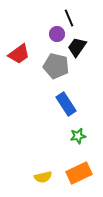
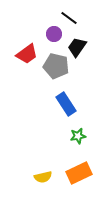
black line: rotated 30 degrees counterclockwise
purple circle: moved 3 px left
red trapezoid: moved 8 px right
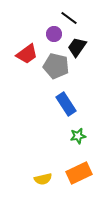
yellow semicircle: moved 2 px down
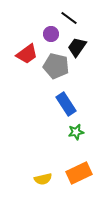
purple circle: moved 3 px left
green star: moved 2 px left, 4 px up
